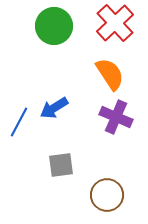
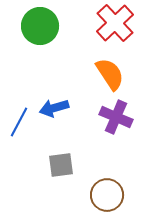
green circle: moved 14 px left
blue arrow: rotated 16 degrees clockwise
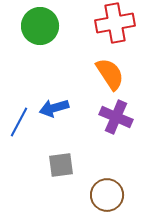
red cross: rotated 33 degrees clockwise
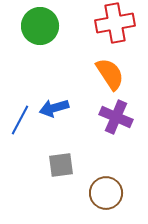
blue line: moved 1 px right, 2 px up
brown circle: moved 1 px left, 2 px up
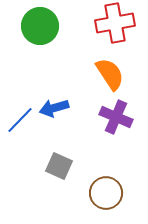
blue line: rotated 16 degrees clockwise
gray square: moved 2 px left, 1 px down; rotated 32 degrees clockwise
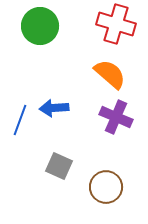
red cross: moved 1 px right, 1 px down; rotated 27 degrees clockwise
orange semicircle: rotated 16 degrees counterclockwise
blue arrow: rotated 12 degrees clockwise
blue line: rotated 24 degrees counterclockwise
brown circle: moved 6 px up
